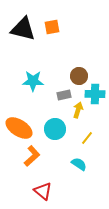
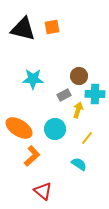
cyan star: moved 2 px up
gray rectangle: rotated 16 degrees counterclockwise
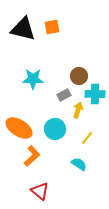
red triangle: moved 3 px left
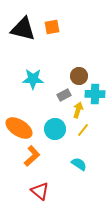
yellow line: moved 4 px left, 8 px up
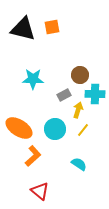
brown circle: moved 1 px right, 1 px up
orange L-shape: moved 1 px right
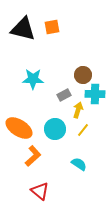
brown circle: moved 3 px right
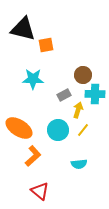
orange square: moved 6 px left, 18 px down
cyan circle: moved 3 px right, 1 px down
cyan semicircle: rotated 140 degrees clockwise
